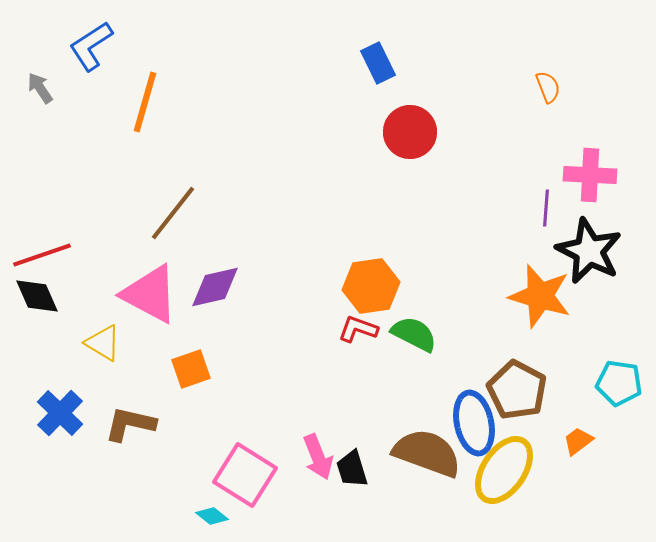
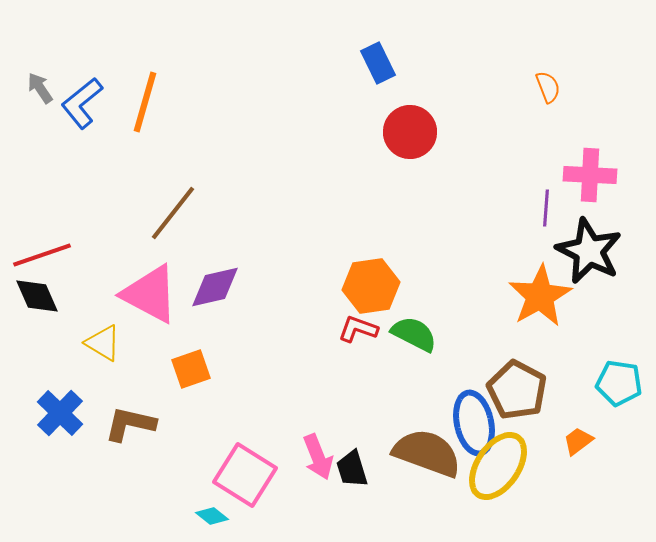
blue L-shape: moved 9 px left, 57 px down; rotated 6 degrees counterclockwise
orange star: rotated 26 degrees clockwise
yellow ellipse: moved 6 px left, 4 px up
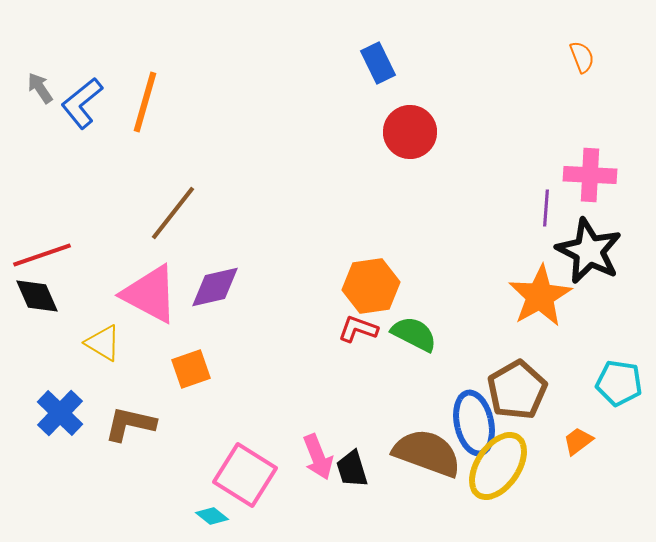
orange semicircle: moved 34 px right, 30 px up
brown pentagon: rotated 14 degrees clockwise
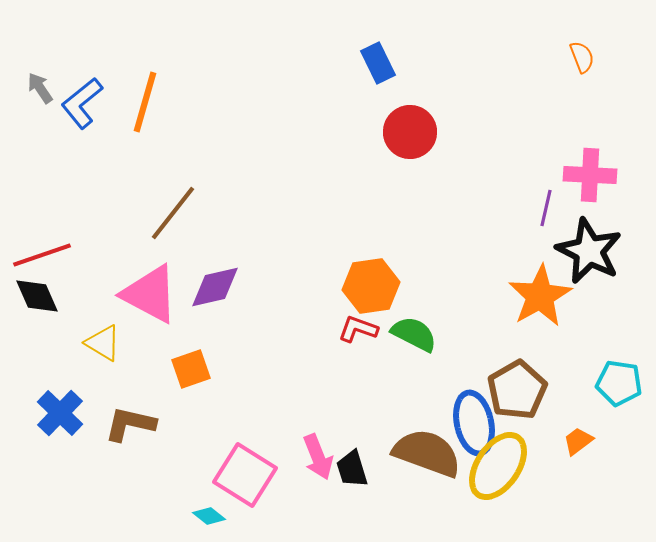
purple line: rotated 9 degrees clockwise
cyan diamond: moved 3 px left
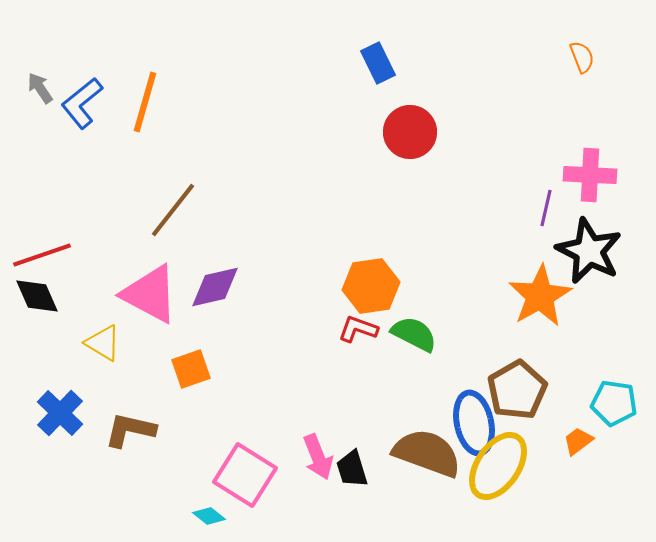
brown line: moved 3 px up
cyan pentagon: moved 5 px left, 20 px down
brown L-shape: moved 6 px down
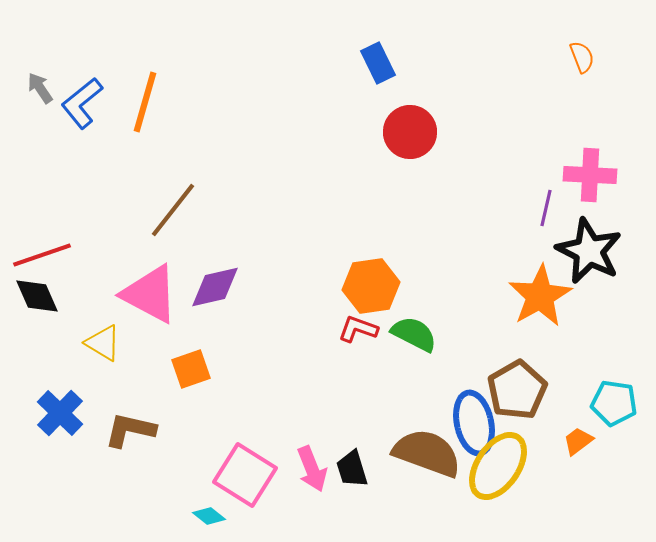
pink arrow: moved 6 px left, 12 px down
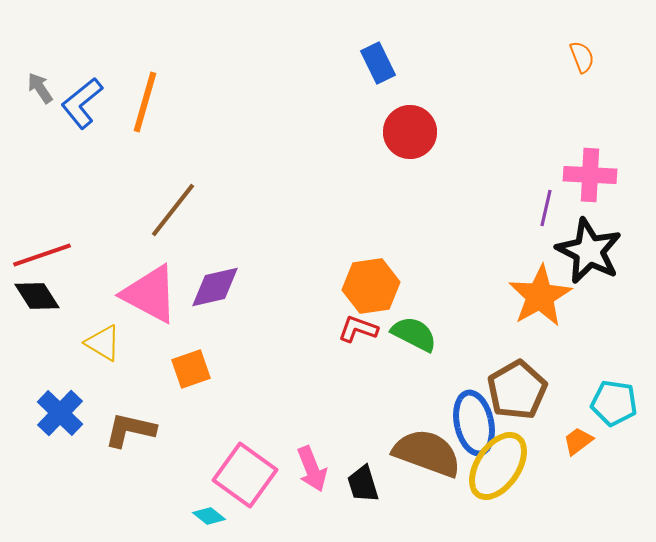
black diamond: rotated 9 degrees counterclockwise
black trapezoid: moved 11 px right, 15 px down
pink square: rotated 4 degrees clockwise
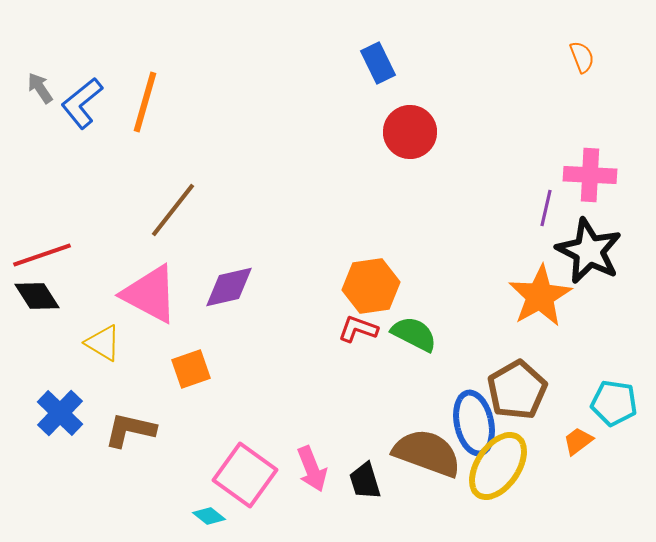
purple diamond: moved 14 px right
black trapezoid: moved 2 px right, 3 px up
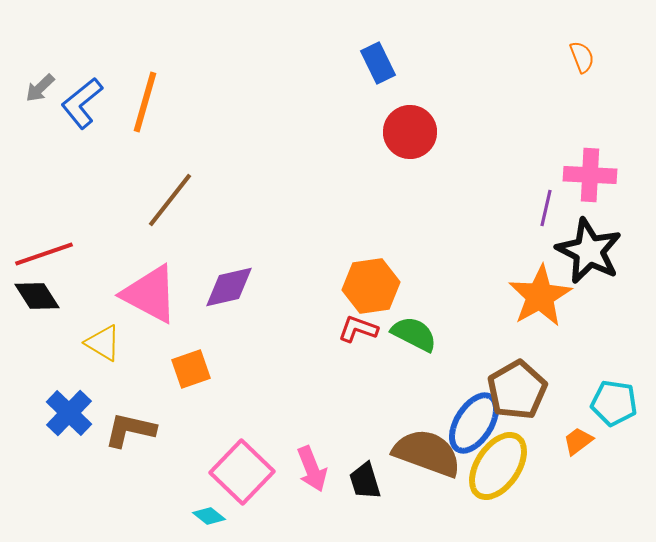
gray arrow: rotated 100 degrees counterclockwise
brown line: moved 3 px left, 10 px up
red line: moved 2 px right, 1 px up
blue cross: moved 9 px right
blue ellipse: rotated 44 degrees clockwise
pink square: moved 3 px left, 3 px up; rotated 8 degrees clockwise
